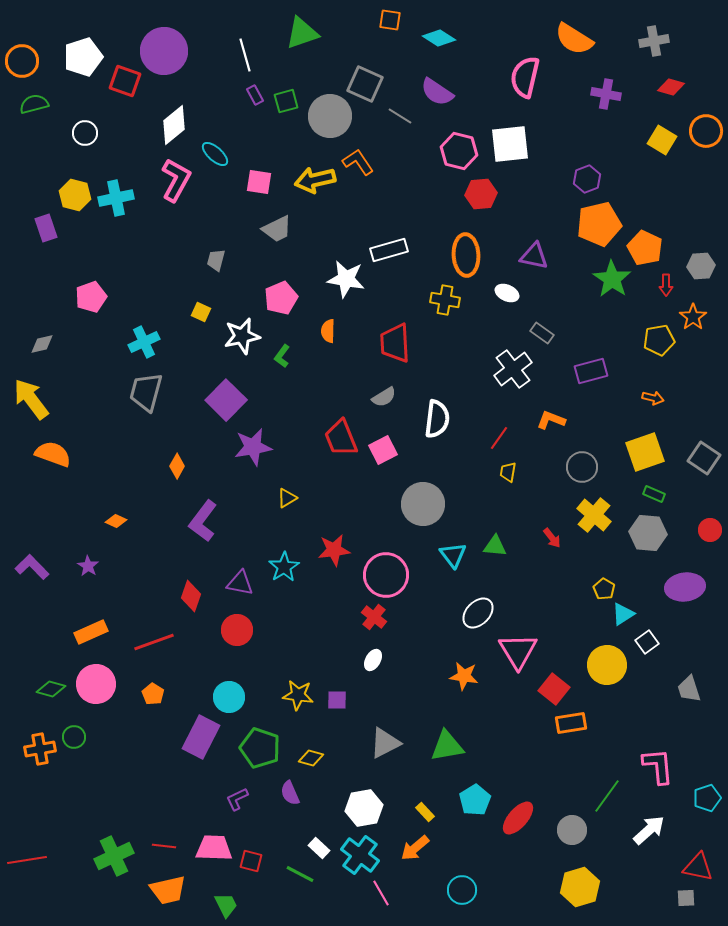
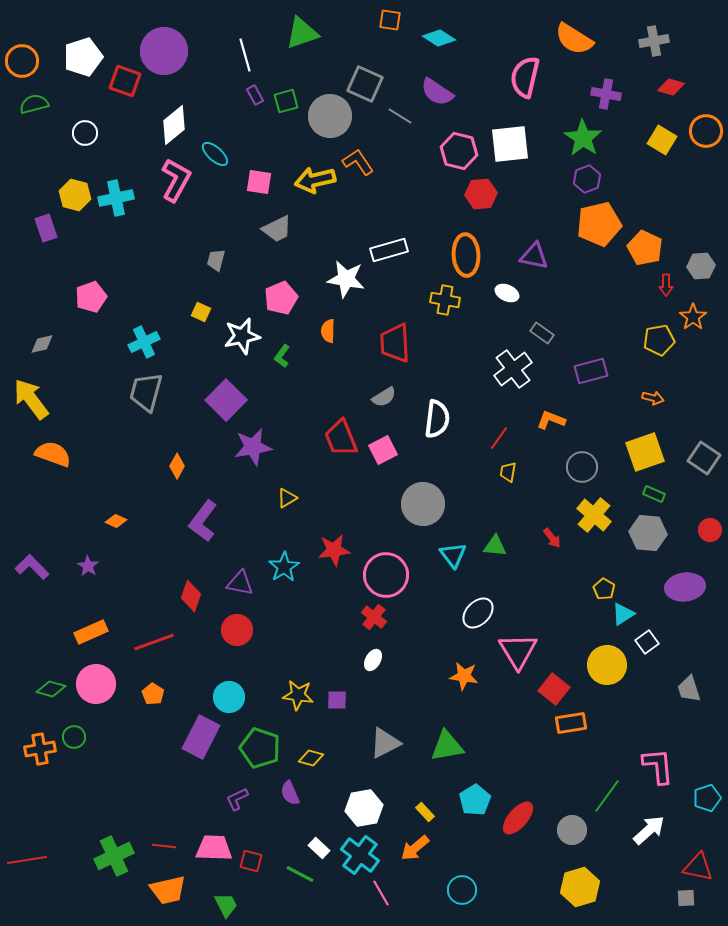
green star at (612, 279): moved 29 px left, 141 px up
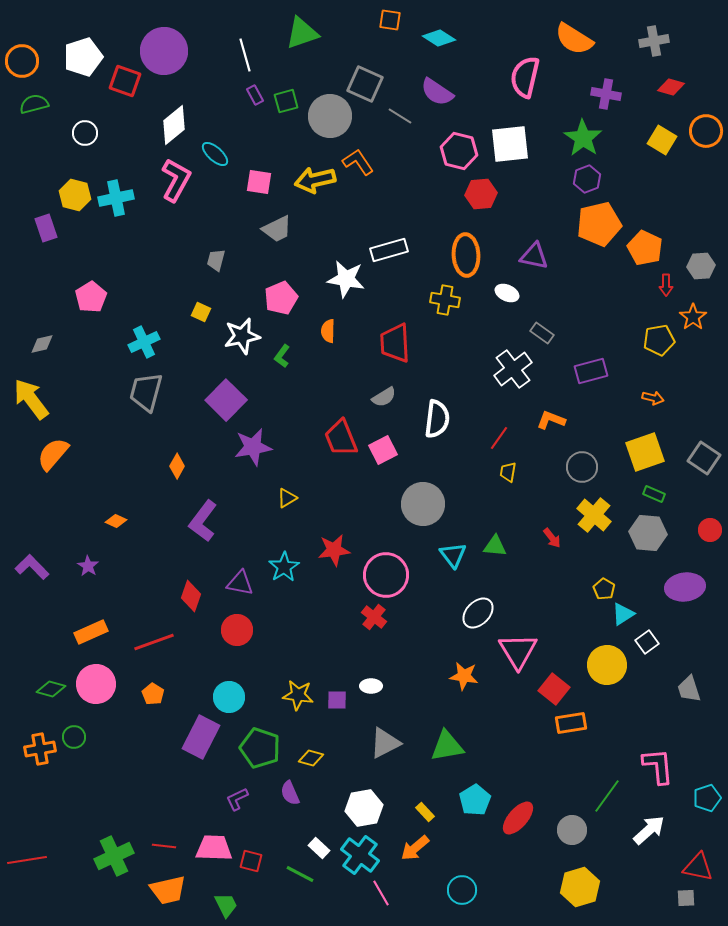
pink pentagon at (91, 297): rotated 12 degrees counterclockwise
orange semicircle at (53, 454): rotated 69 degrees counterclockwise
white ellipse at (373, 660): moved 2 px left, 26 px down; rotated 60 degrees clockwise
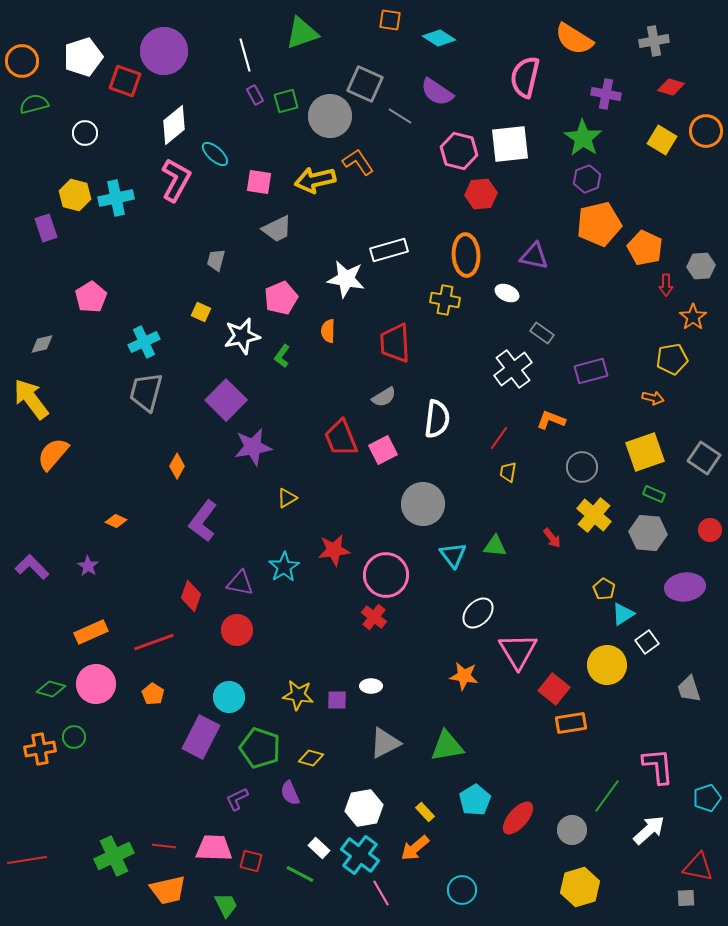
yellow pentagon at (659, 340): moved 13 px right, 19 px down
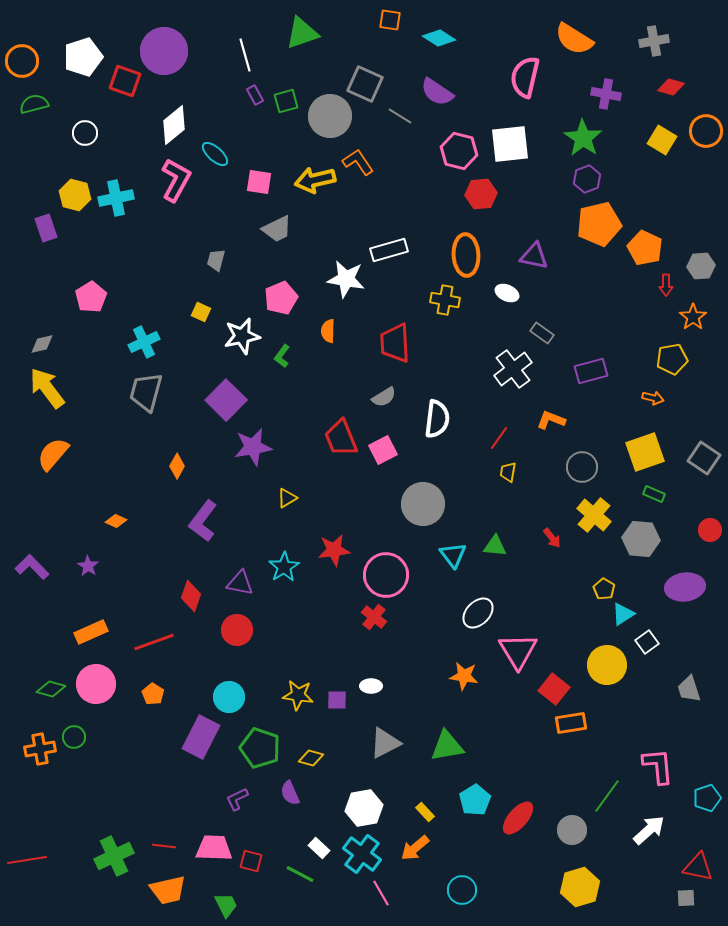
yellow arrow at (31, 399): moved 16 px right, 11 px up
gray hexagon at (648, 533): moved 7 px left, 6 px down
cyan cross at (360, 855): moved 2 px right, 1 px up
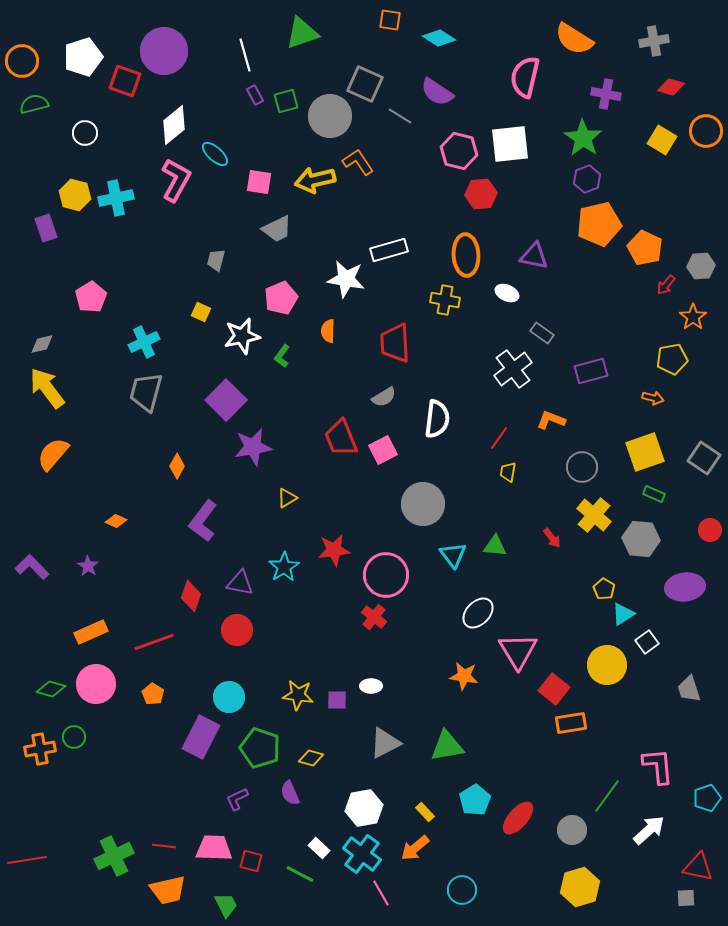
red arrow at (666, 285): rotated 40 degrees clockwise
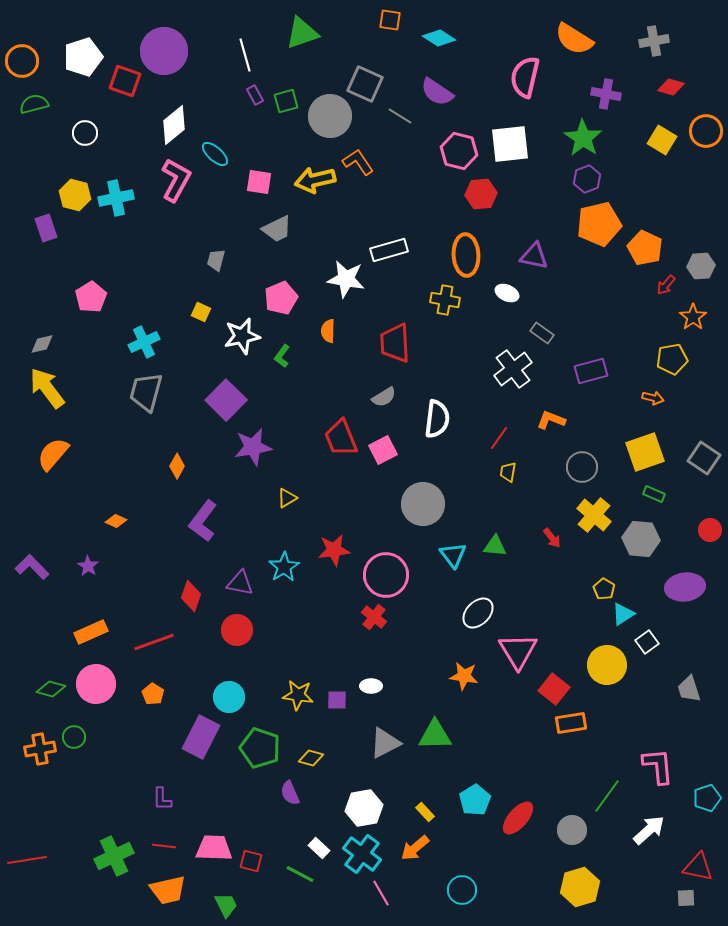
green triangle at (447, 746): moved 12 px left, 11 px up; rotated 9 degrees clockwise
purple L-shape at (237, 799): moved 75 px left; rotated 65 degrees counterclockwise
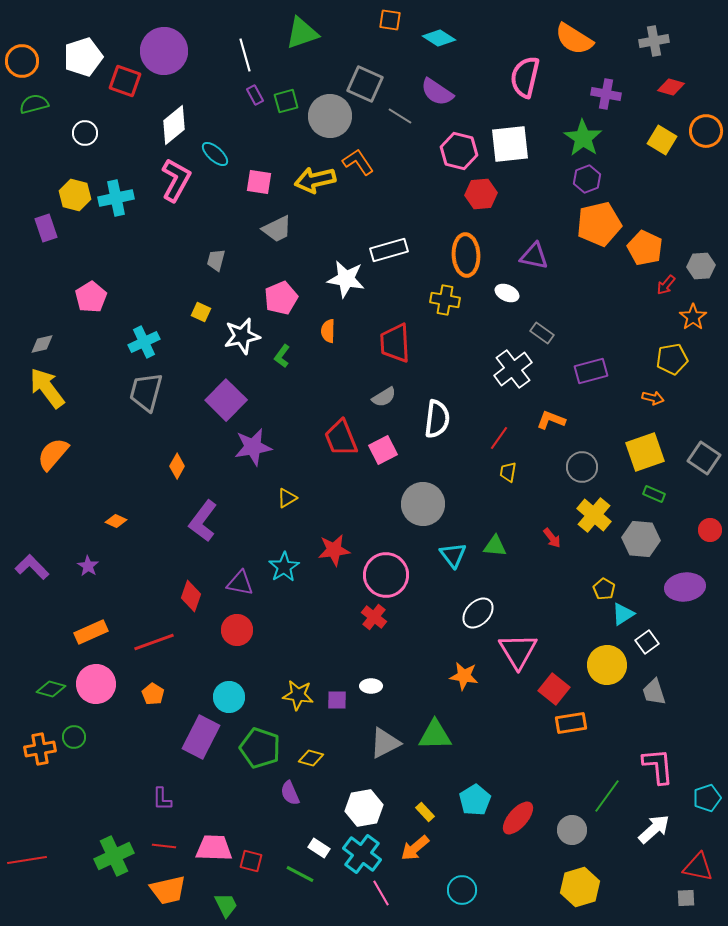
gray trapezoid at (689, 689): moved 35 px left, 3 px down
white arrow at (649, 830): moved 5 px right, 1 px up
white rectangle at (319, 848): rotated 10 degrees counterclockwise
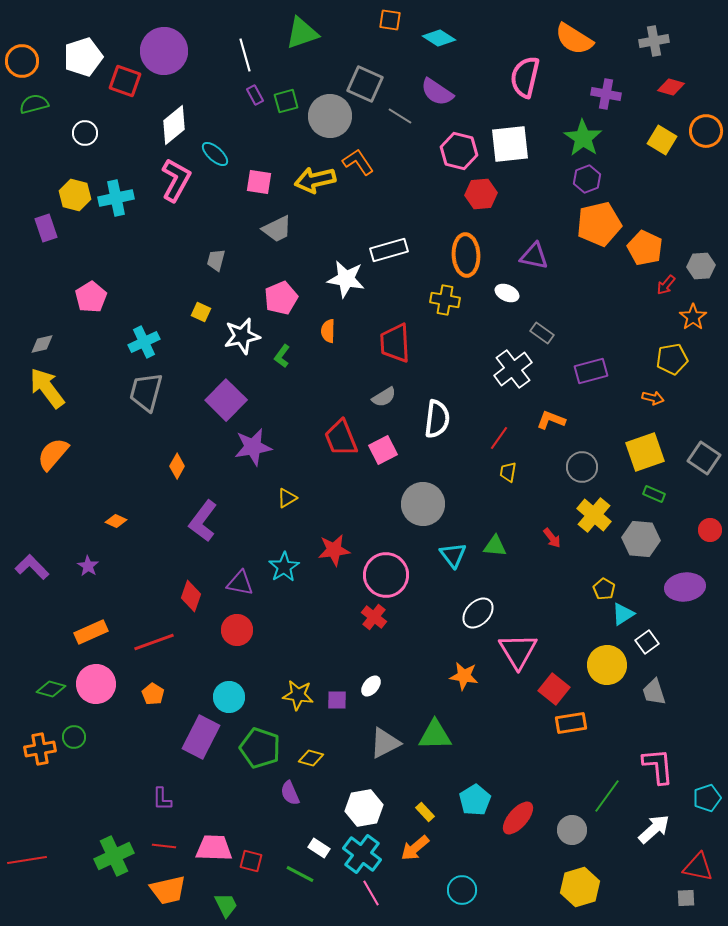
white ellipse at (371, 686): rotated 50 degrees counterclockwise
pink line at (381, 893): moved 10 px left
